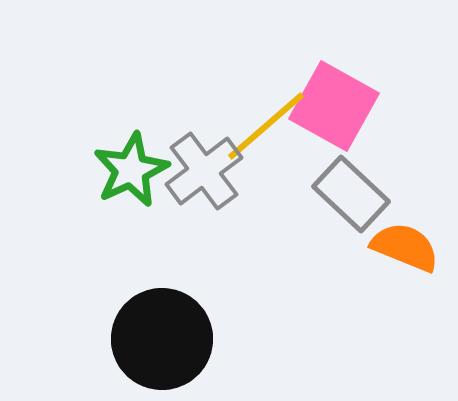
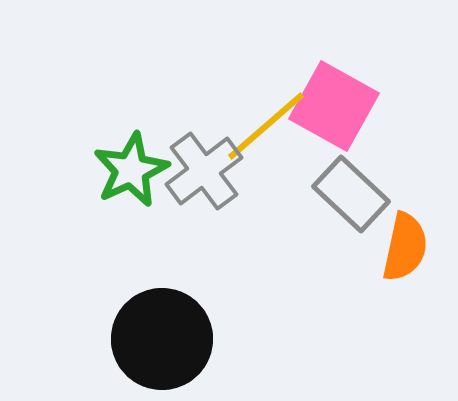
orange semicircle: rotated 80 degrees clockwise
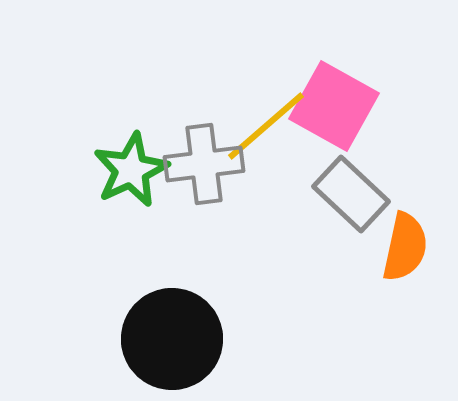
gray cross: moved 7 px up; rotated 30 degrees clockwise
black circle: moved 10 px right
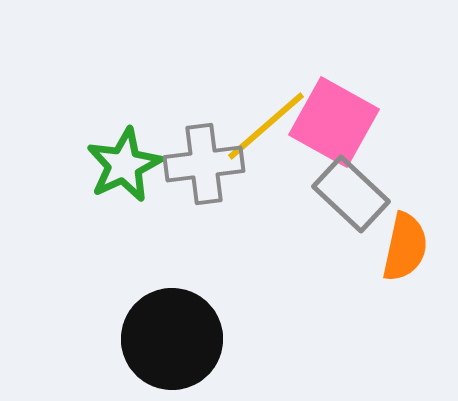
pink square: moved 16 px down
green star: moved 7 px left, 5 px up
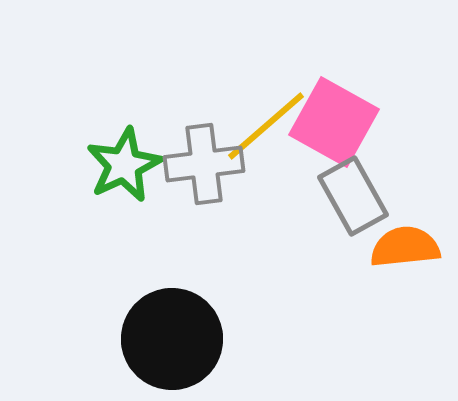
gray rectangle: moved 2 px right, 2 px down; rotated 18 degrees clockwise
orange semicircle: rotated 108 degrees counterclockwise
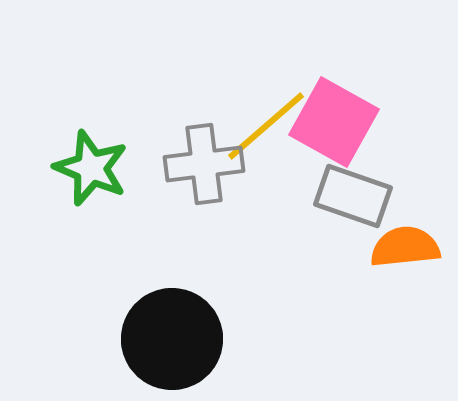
green star: moved 33 px left, 3 px down; rotated 24 degrees counterclockwise
gray rectangle: rotated 42 degrees counterclockwise
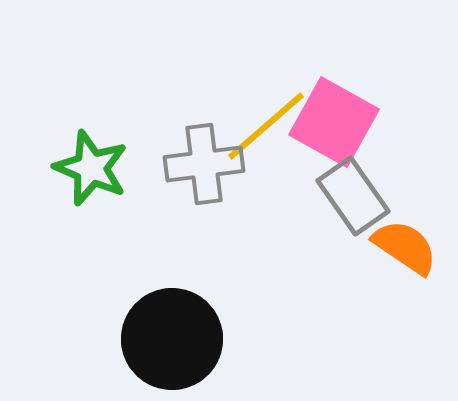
gray rectangle: rotated 36 degrees clockwise
orange semicircle: rotated 40 degrees clockwise
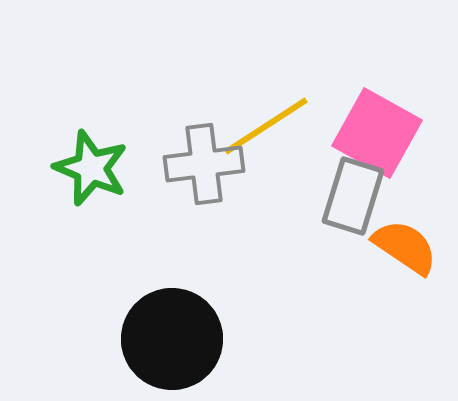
pink square: moved 43 px right, 11 px down
yellow line: rotated 8 degrees clockwise
gray rectangle: rotated 52 degrees clockwise
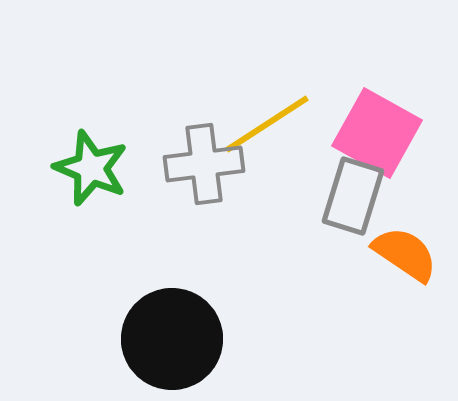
yellow line: moved 1 px right, 2 px up
orange semicircle: moved 7 px down
